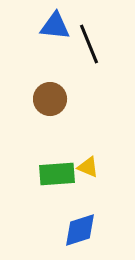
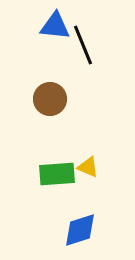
black line: moved 6 px left, 1 px down
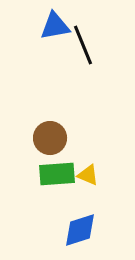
blue triangle: rotated 16 degrees counterclockwise
brown circle: moved 39 px down
yellow triangle: moved 8 px down
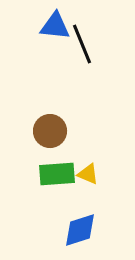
blue triangle: rotated 16 degrees clockwise
black line: moved 1 px left, 1 px up
brown circle: moved 7 px up
yellow triangle: moved 1 px up
